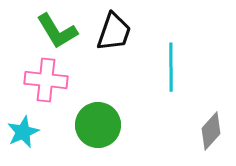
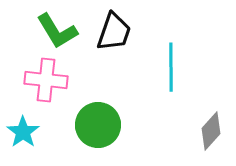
cyan star: rotated 12 degrees counterclockwise
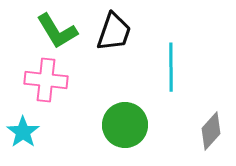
green circle: moved 27 px right
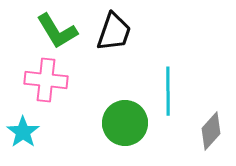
cyan line: moved 3 px left, 24 px down
green circle: moved 2 px up
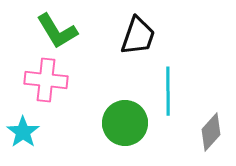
black trapezoid: moved 24 px right, 4 px down
gray diamond: moved 1 px down
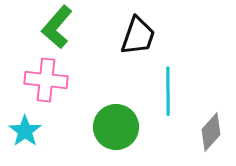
green L-shape: moved 4 px up; rotated 72 degrees clockwise
green circle: moved 9 px left, 4 px down
cyan star: moved 2 px right, 1 px up
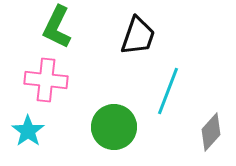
green L-shape: rotated 15 degrees counterclockwise
cyan line: rotated 21 degrees clockwise
green circle: moved 2 px left
cyan star: moved 3 px right
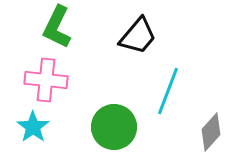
black trapezoid: rotated 21 degrees clockwise
cyan star: moved 5 px right, 4 px up
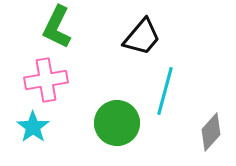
black trapezoid: moved 4 px right, 1 px down
pink cross: rotated 15 degrees counterclockwise
cyan line: moved 3 px left; rotated 6 degrees counterclockwise
green circle: moved 3 px right, 4 px up
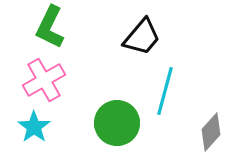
green L-shape: moved 7 px left
pink cross: moved 2 px left; rotated 21 degrees counterclockwise
cyan star: moved 1 px right
